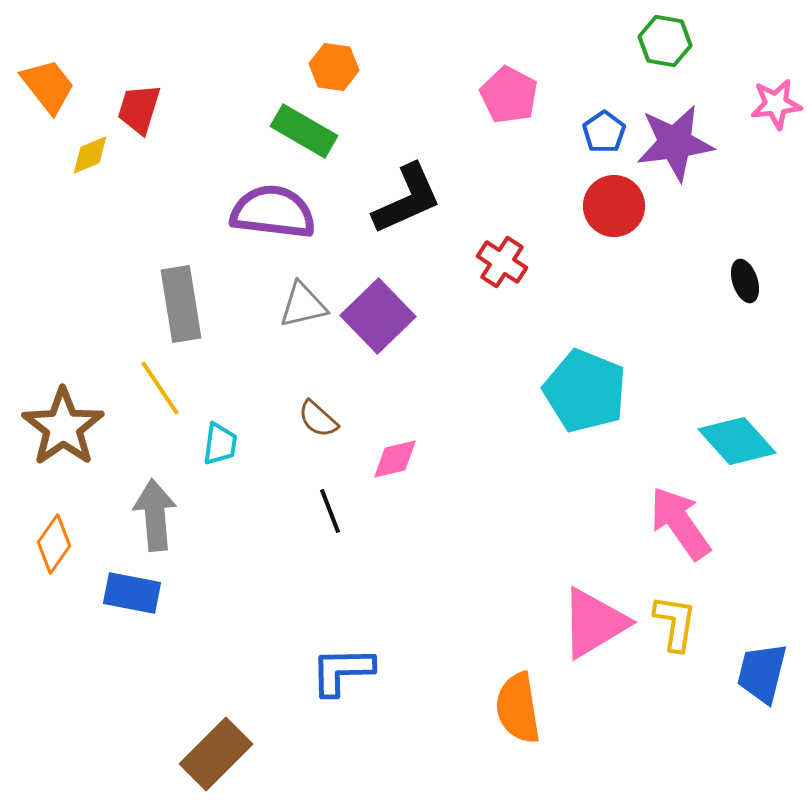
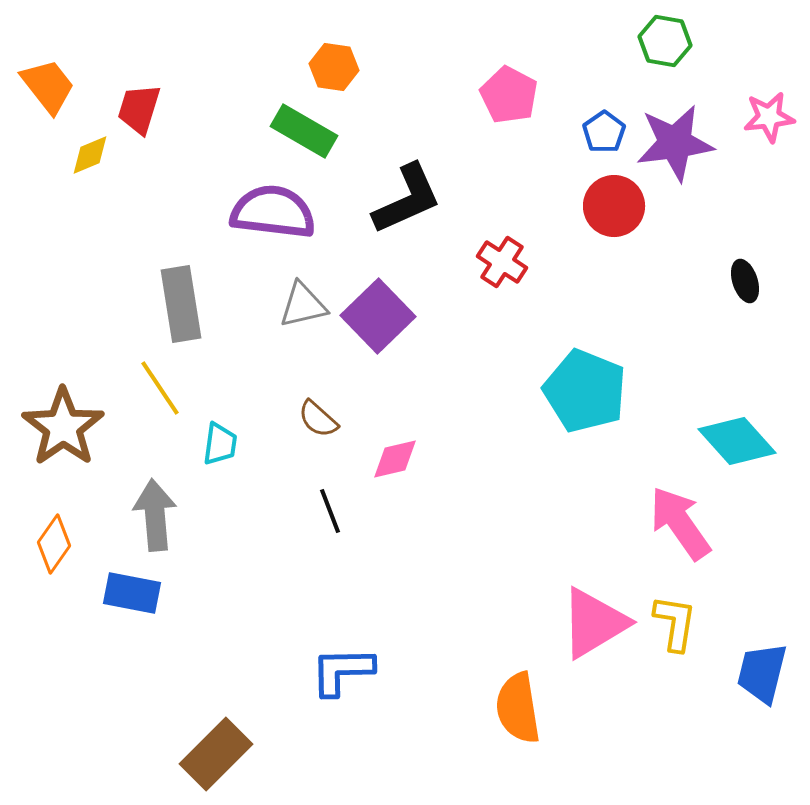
pink star: moved 7 px left, 13 px down
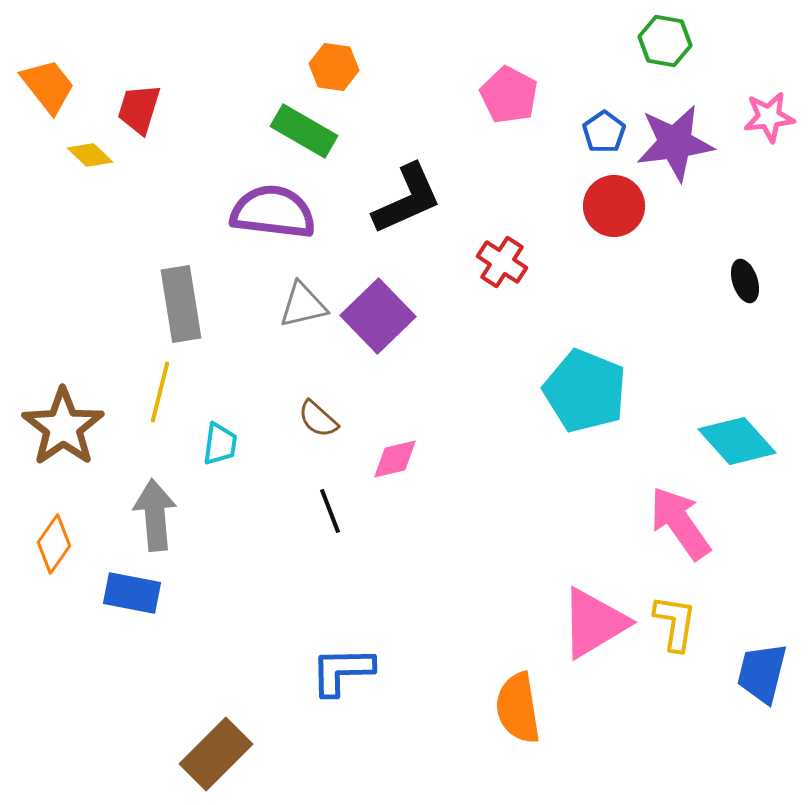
yellow diamond: rotated 66 degrees clockwise
yellow line: moved 4 px down; rotated 48 degrees clockwise
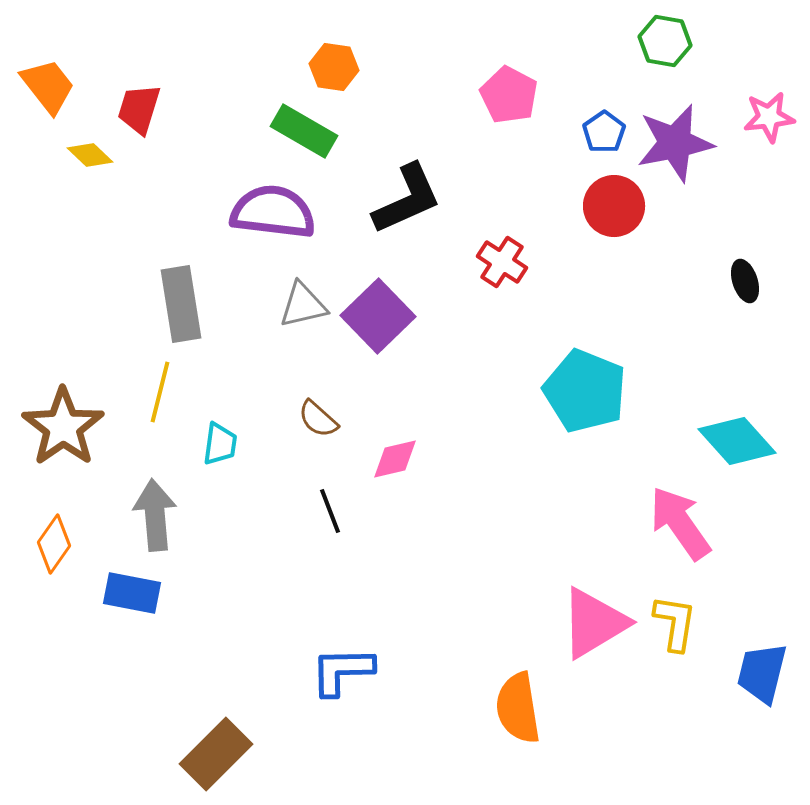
purple star: rotated 4 degrees counterclockwise
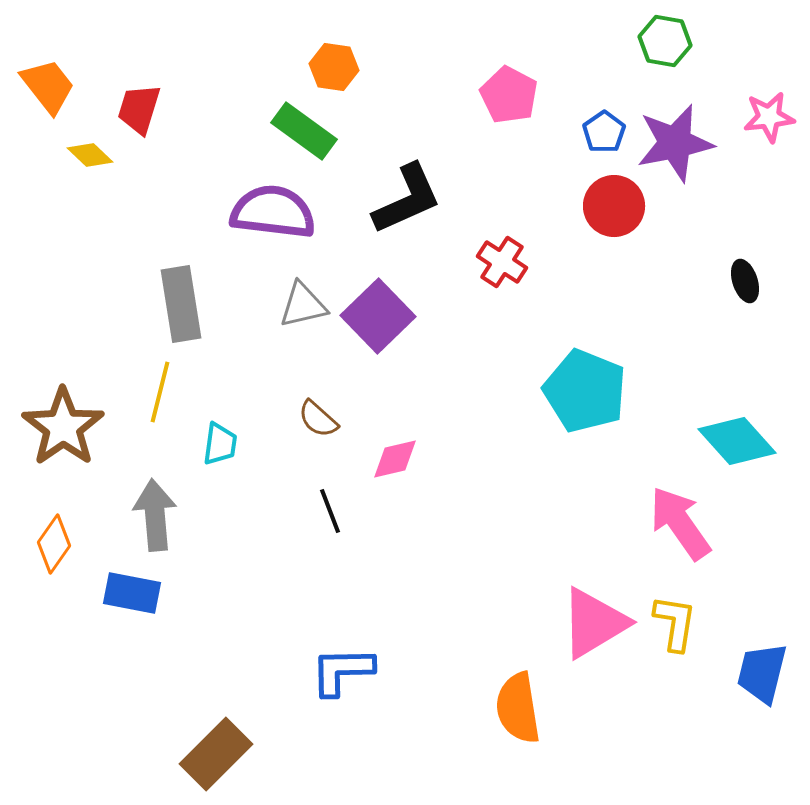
green rectangle: rotated 6 degrees clockwise
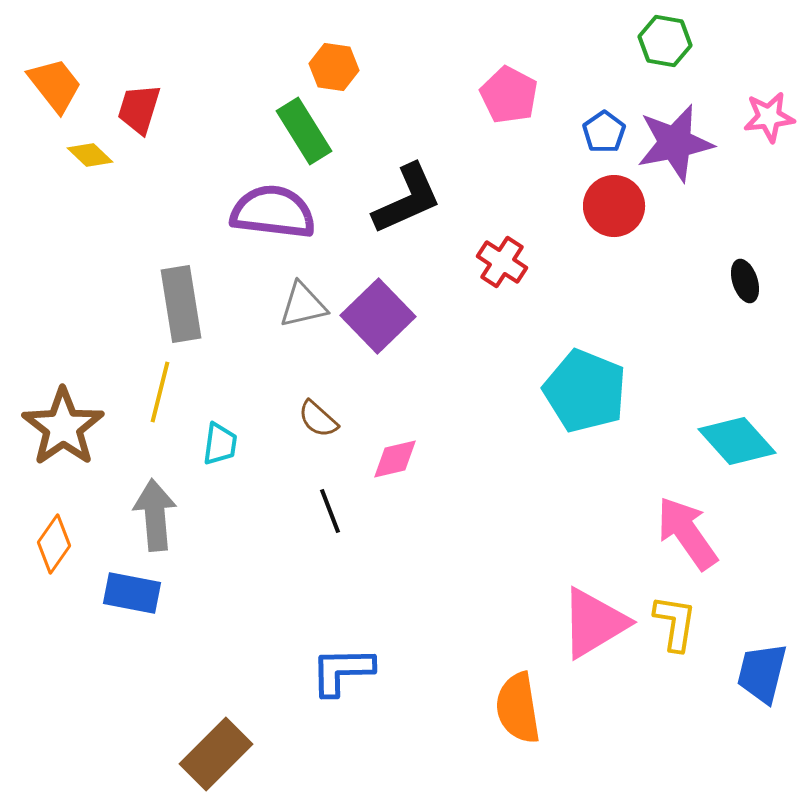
orange trapezoid: moved 7 px right, 1 px up
green rectangle: rotated 22 degrees clockwise
pink arrow: moved 7 px right, 10 px down
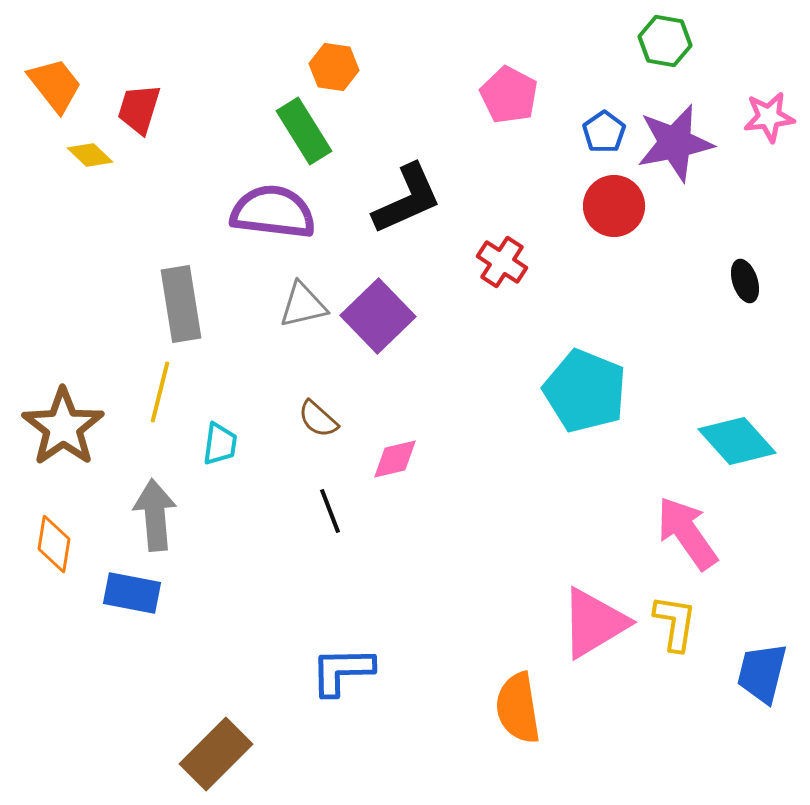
orange diamond: rotated 26 degrees counterclockwise
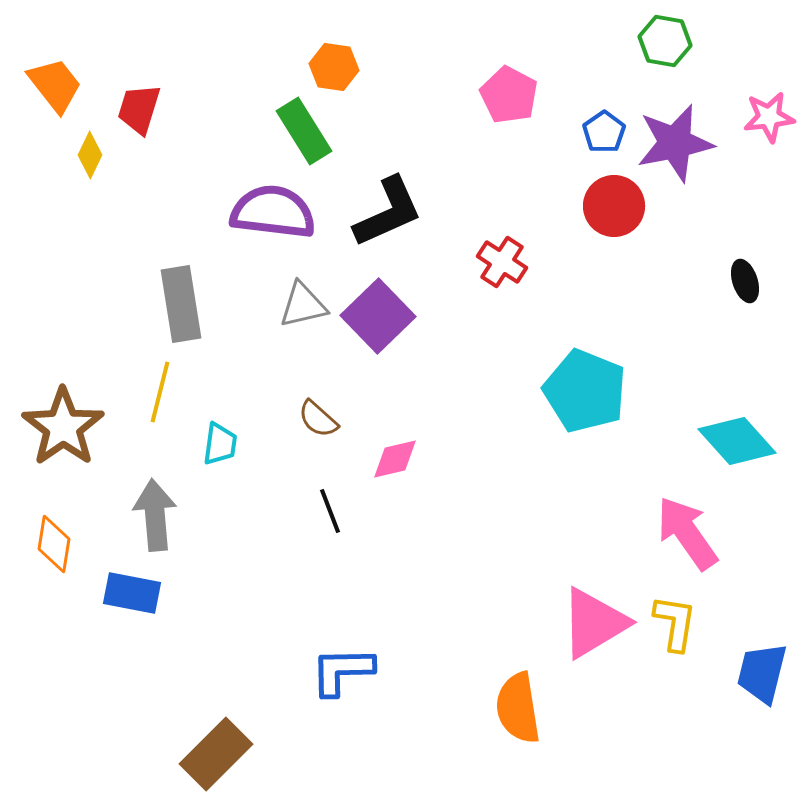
yellow diamond: rotated 72 degrees clockwise
black L-shape: moved 19 px left, 13 px down
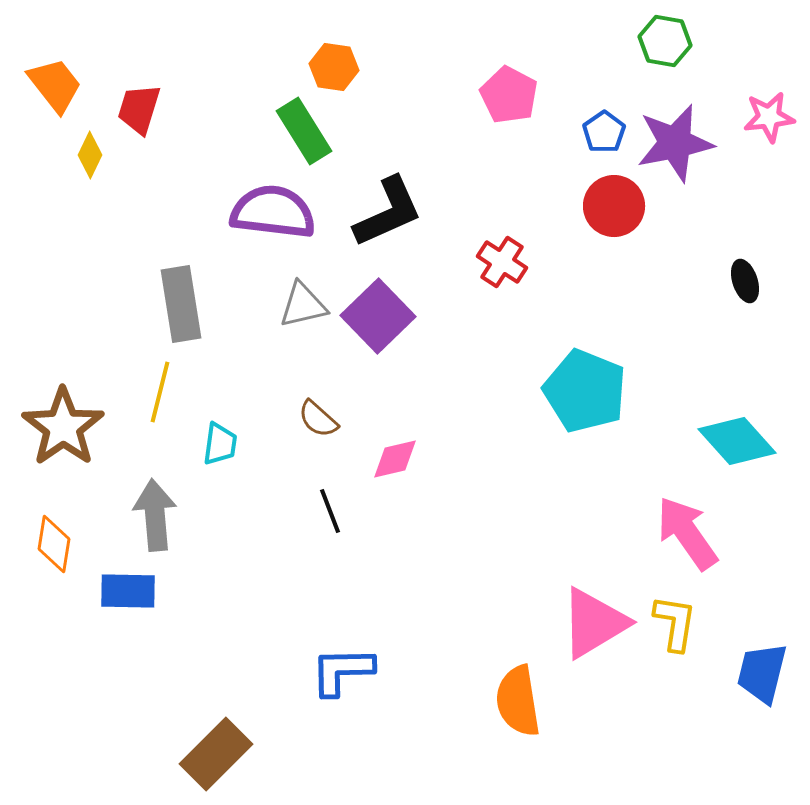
blue rectangle: moved 4 px left, 2 px up; rotated 10 degrees counterclockwise
orange semicircle: moved 7 px up
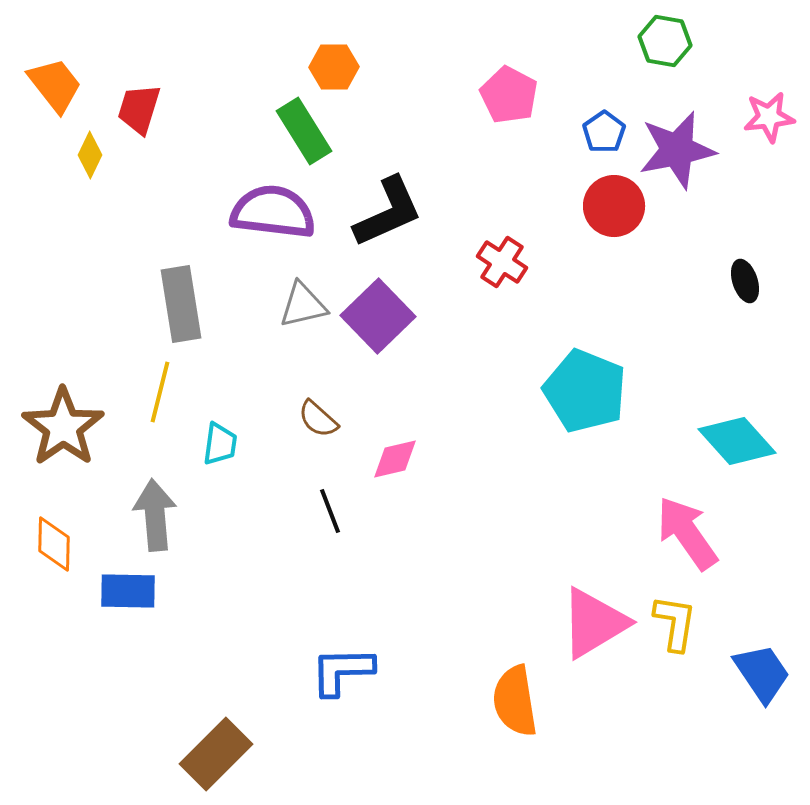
orange hexagon: rotated 9 degrees counterclockwise
purple star: moved 2 px right, 7 px down
orange diamond: rotated 8 degrees counterclockwise
blue trapezoid: rotated 132 degrees clockwise
orange semicircle: moved 3 px left
